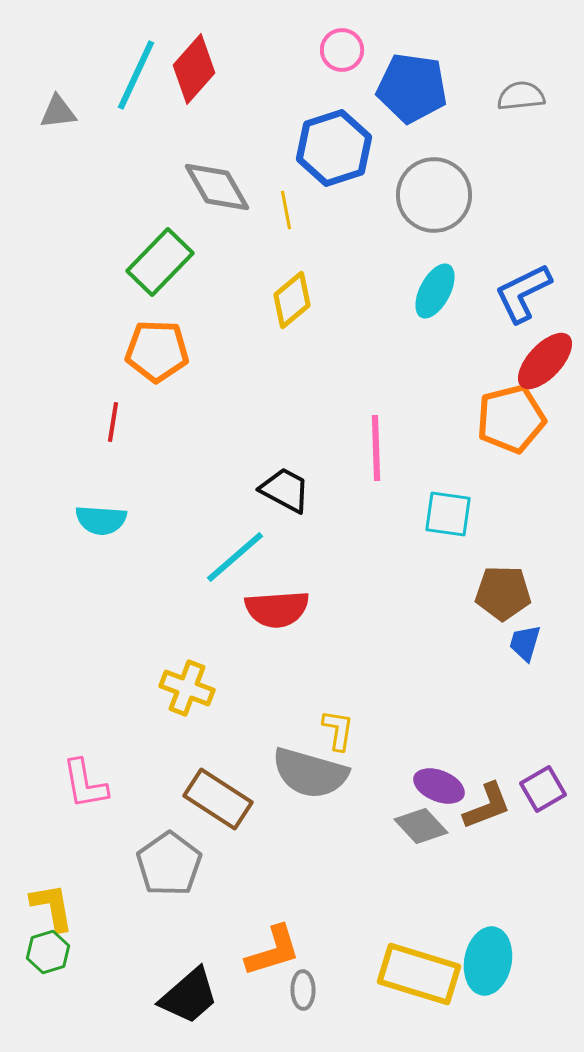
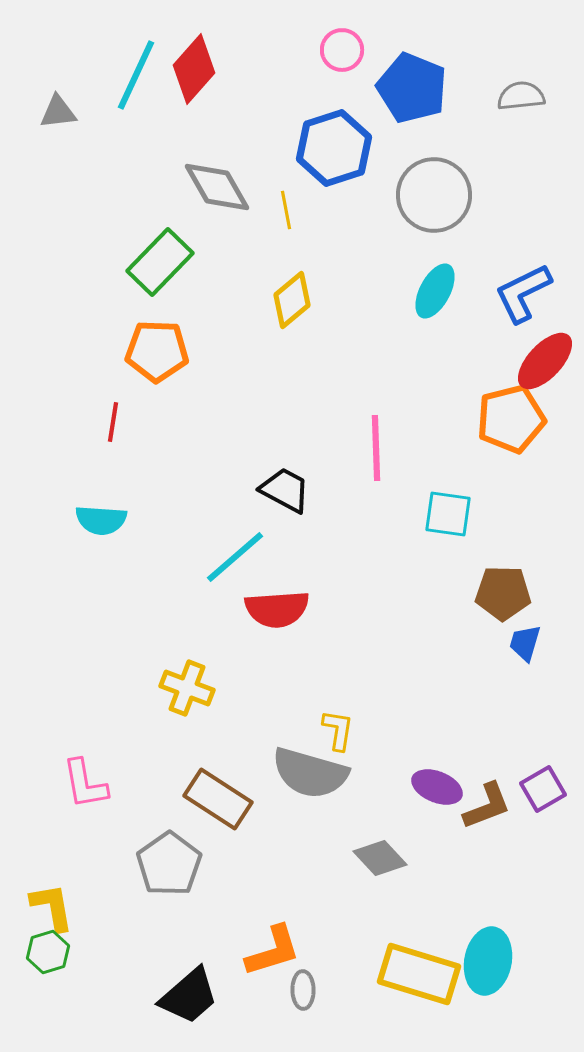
blue pentagon at (412, 88): rotated 14 degrees clockwise
purple ellipse at (439, 786): moved 2 px left, 1 px down
gray diamond at (421, 826): moved 41 px left, 32 px down
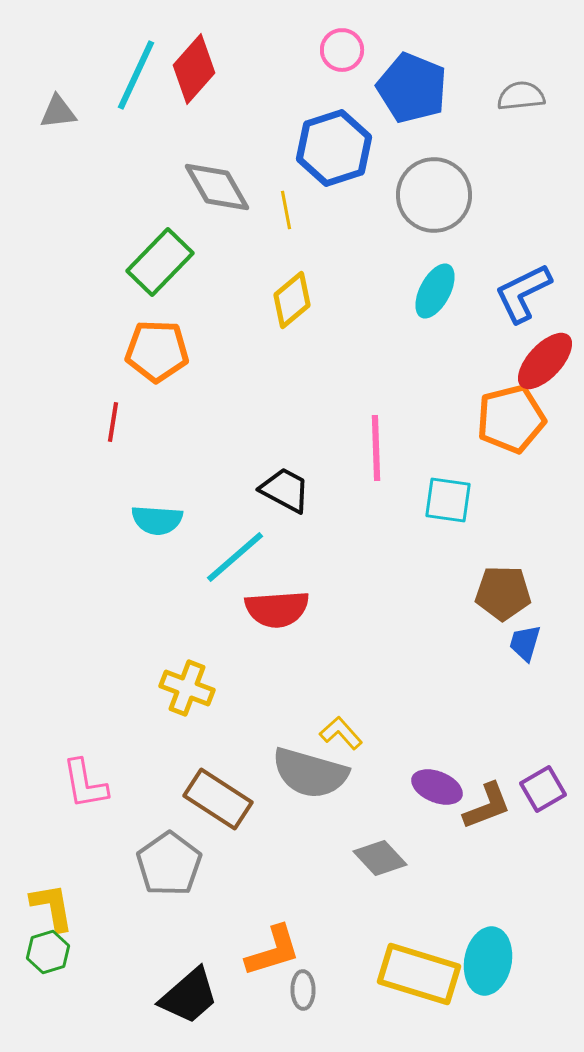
cyan square at (448, 514): moved 14 px up
cyan semicircle at (101, 520): moved 56 px right
yellow L-shape at (338, 730): moved 3 px right, 3 px down; rotated 51 degrees counterclockwise
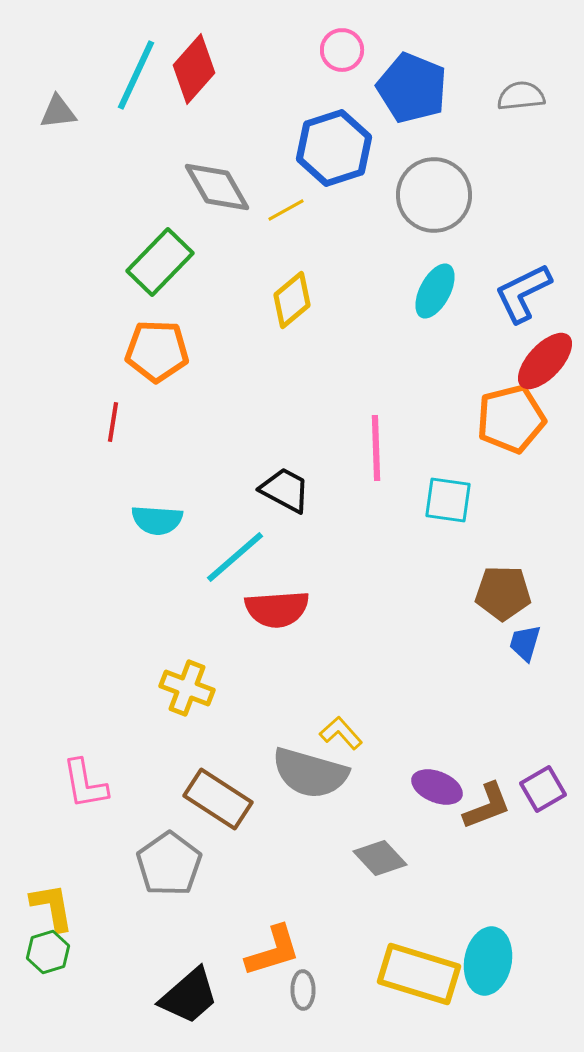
yellow line at (286, 210): rotated 72 degrees clockwise
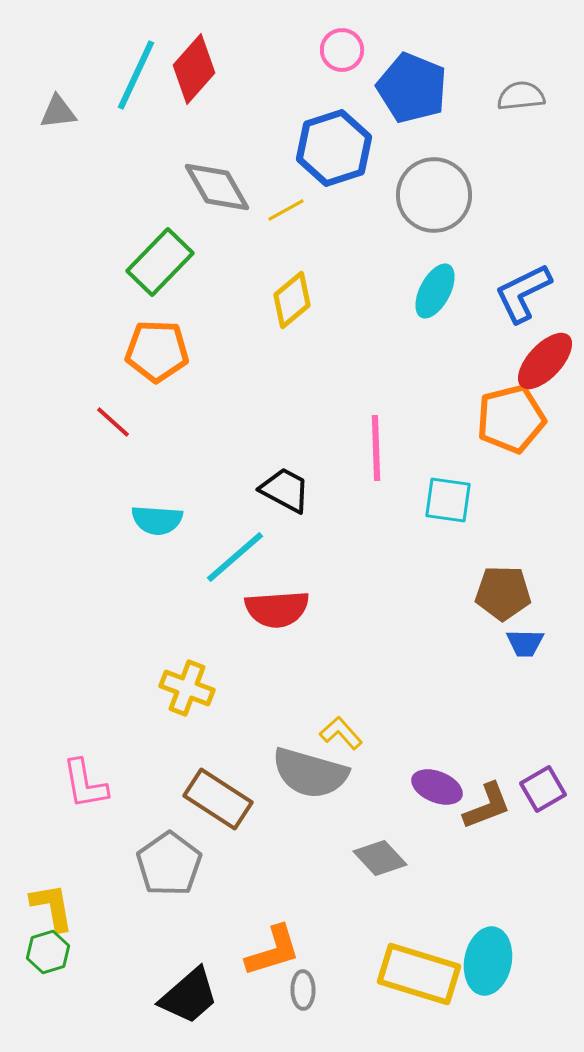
red line at (113, 422): rotated 57 degrees counterclockwise
blue trapezoid at (525, 643): rotated 105 degrees counterclockwise
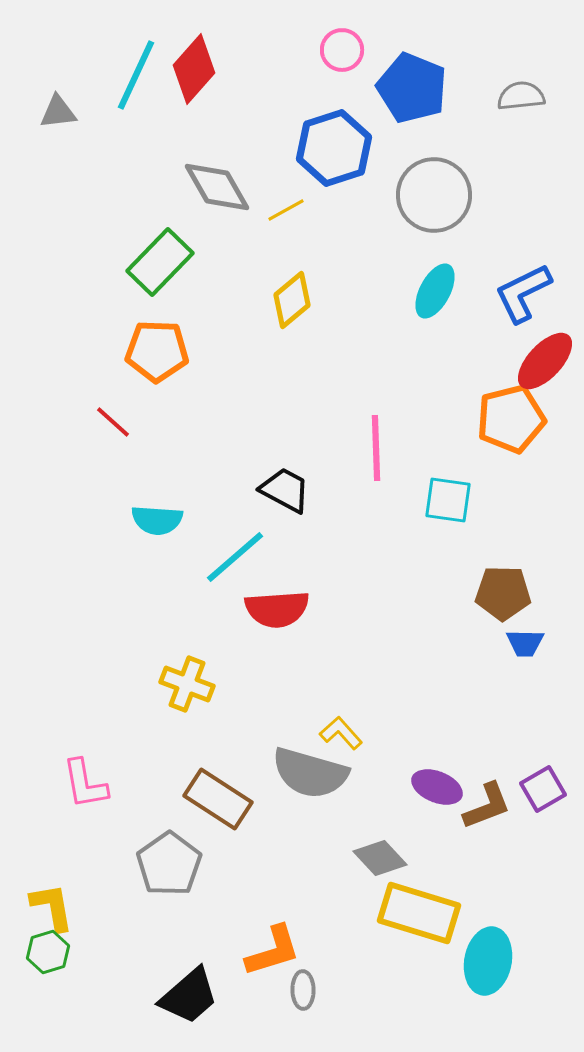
yellow cross at (187, 688): moved 4 px up
yellow rectangle at (419, 974): moved 61 px up
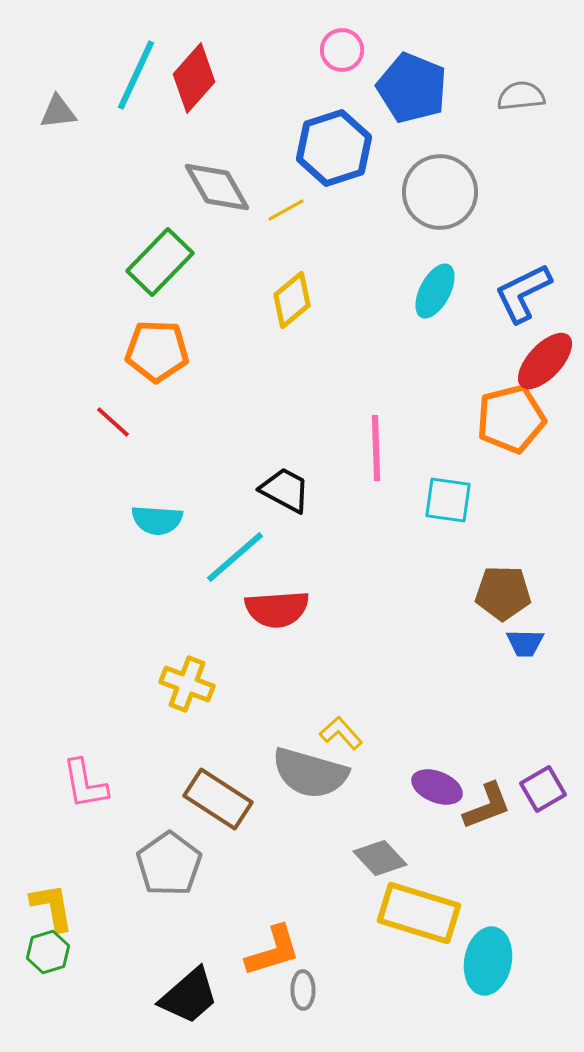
red diamond at (194, 69): moved 9 px down
gray circle at (434, 195): moved 6 px right, 3 px up
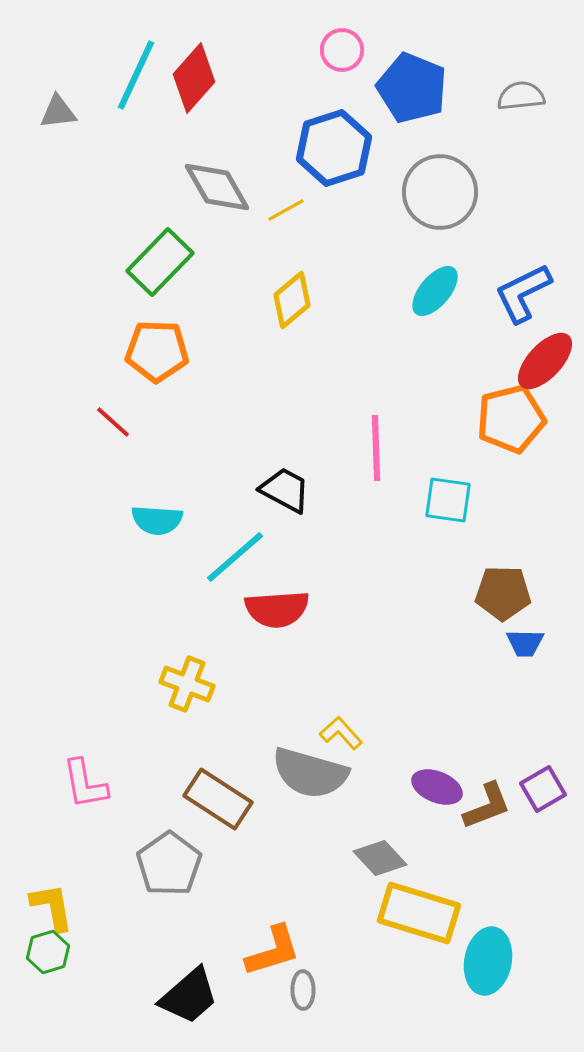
cyan ellipse at (435, 291): rotated 12 degrees clockwise
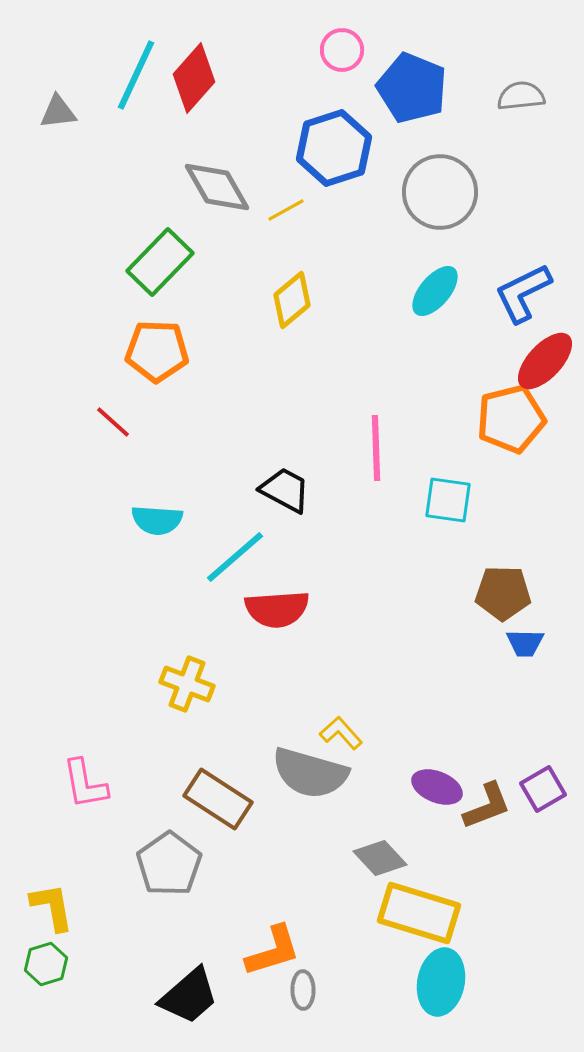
green hexagon at (48, 952): moved 2 px left, 12 px down
cyan ellipse at (488, 961): moved 47 px left, 21 px down
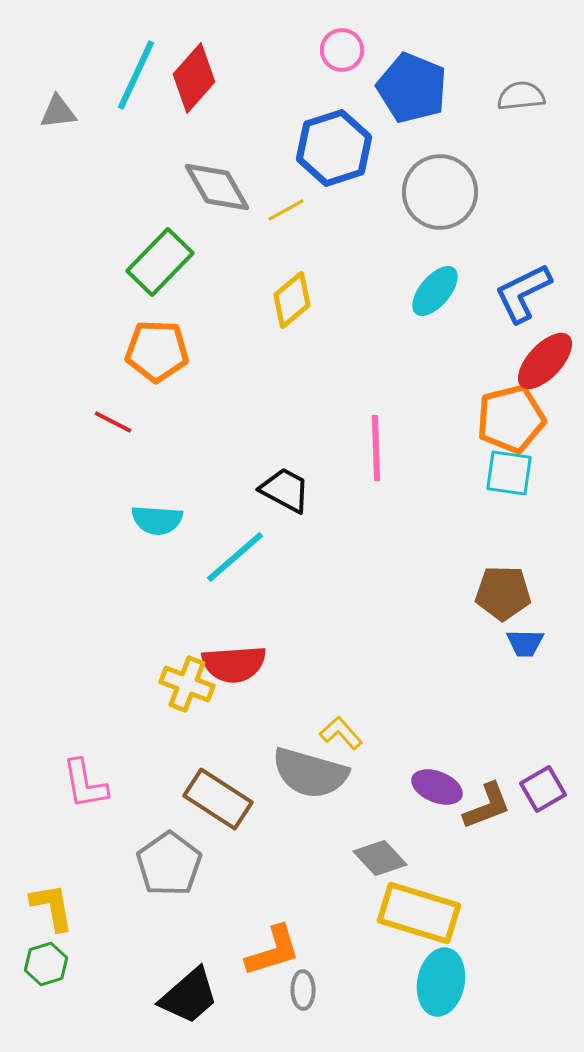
red line at (113, 422): rotated 15 degrees counterclockwise
cyan square at (448, 500): moved 61 px right, 27 px up
red semicircle at (277, 609): moved 43 px left, 55 px down
